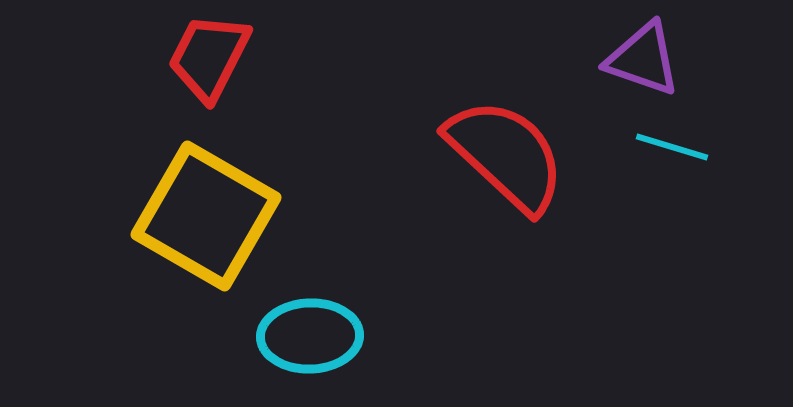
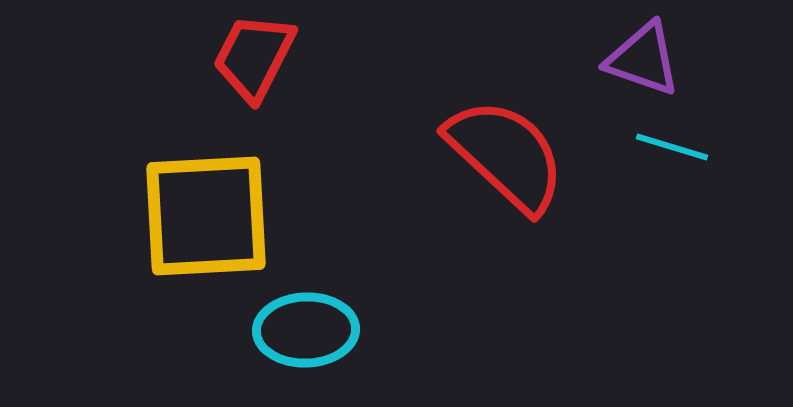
red trapezoid: moved 45 px right
yellow square: rotated 33 degrees counterclockwise
cyan ellipse: moved 4 px left, 6 px up
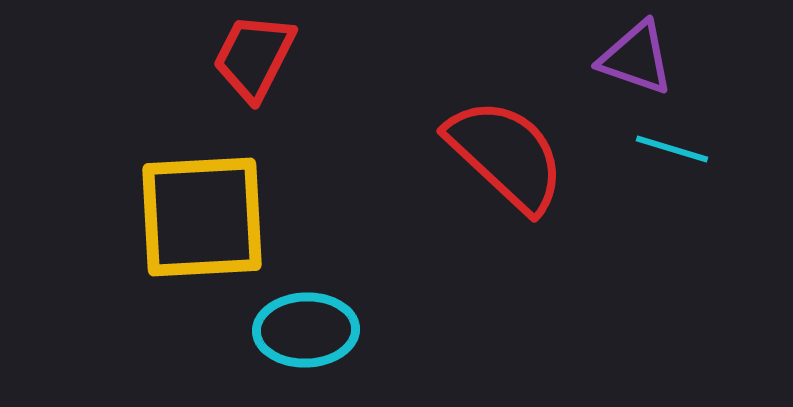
purple triangle: moved 7 px left, 1 px up
cyan line: moved 2 px down
yellow square: moved 4 px left, 1 px down
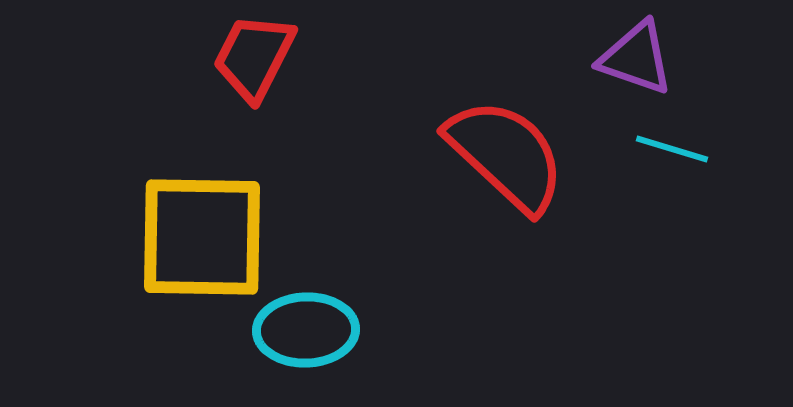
yellow square: moved 20 px down; rotated 4 degrees clockwise
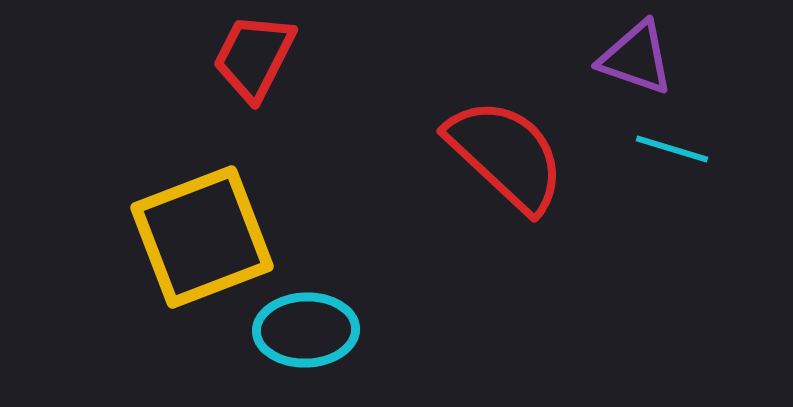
yellow square: rotated 22 degrees counterclockwise
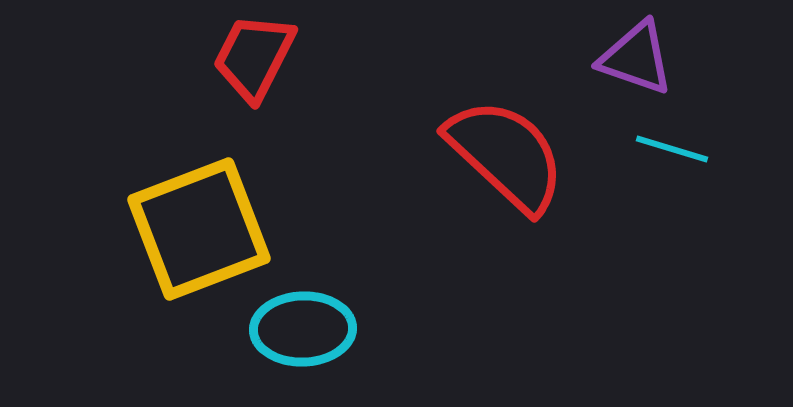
yellow square: moved 3 px left, 8 px up
cyan ellipse: moved 3 px left, 1 px up
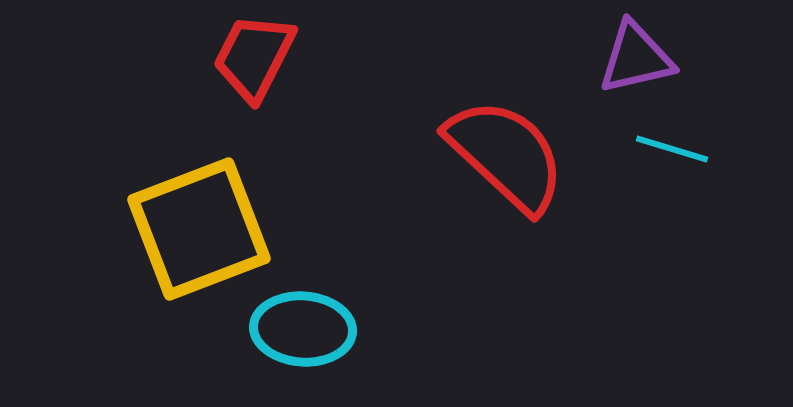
purple triangle: rotated 32 degrees counterclockwise
cyan ellipse: rotated 6 degrees clockwise
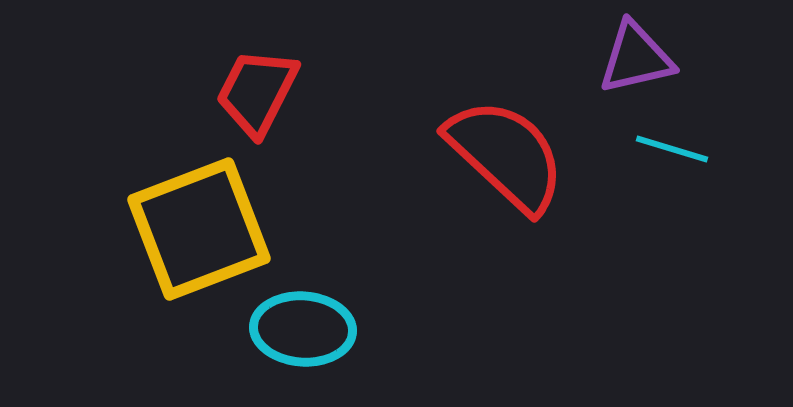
red trapezoid: moved 3 px right, 35 px down
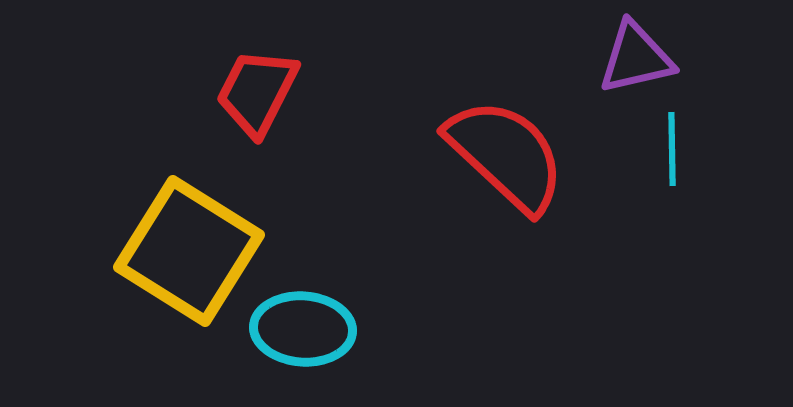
cyan line: rotated 72 degrees clockwise
yellow square: moved 10 px left, 22 px down; rotated 37 degrees counterclockwise
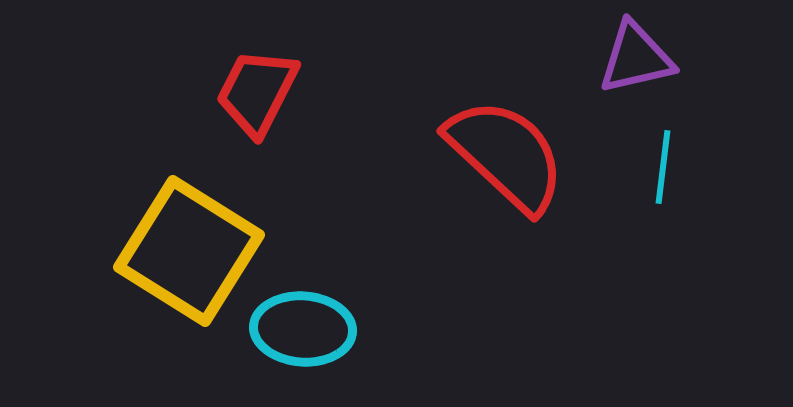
cyan line: moved 9 px left, 18 px down; rotated 8 degrees clockwise
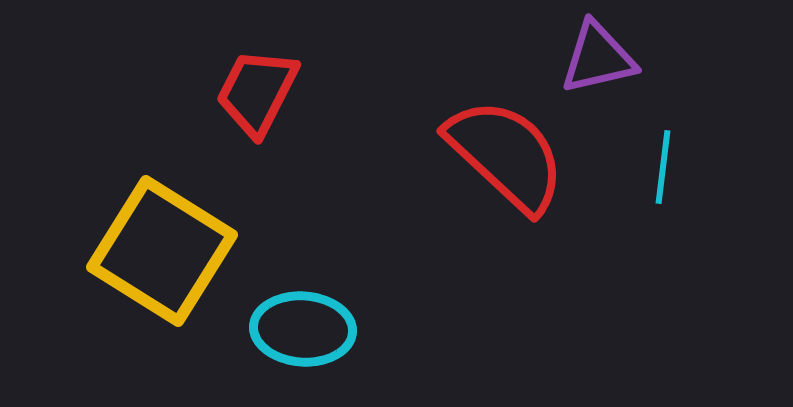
purple triangle: moved 38 px left
yellow square: moved 27 px left
